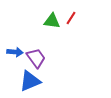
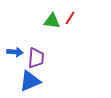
red line: moved 1 px left
purple trapezoid: rotated 40 degrees clockwise
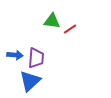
red line: moved 11 px down; rotated 24 degrees clockwise
blue arrow: moved 3 px down
blue triangle: rotated 20 degrees counterclockwise
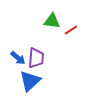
red line: moved 1 px right, 1 px down
blue arrow: moved 3 px right, 3 px down; rotated 35 degrees clockwise
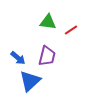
green triangle: moved 4 px left, 1 px down
purple trapezoid: moved 11 px right, 2 px up; rotated 10 degrees clockwise
